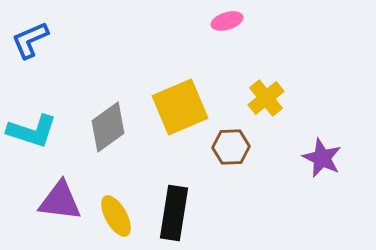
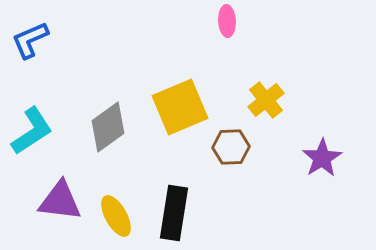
pink ellipse: rotated 76 degrees counterclockwise
yellow cross: moved 2 px down
cyan L-shape: rotated 51 degrees counterclockwise
purple star: rotated 15 degrees clockwise
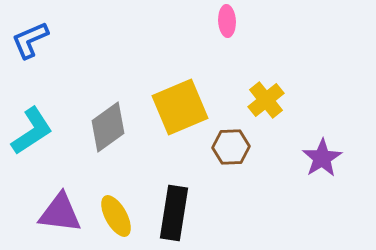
purple triangle: moved 12 px down
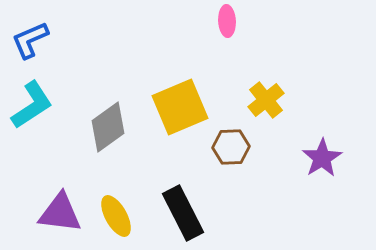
cyan L-shape: moved 26 px up
black rectangle: moved 9 px right; rotated 36 degrees counterclockwise
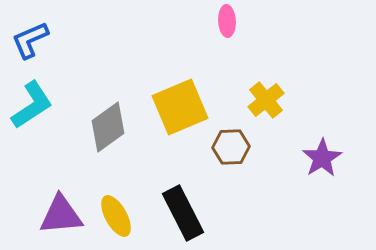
purple triangle: moved 1 px right, 2 px down; rotated 12 degrees counterclockwise
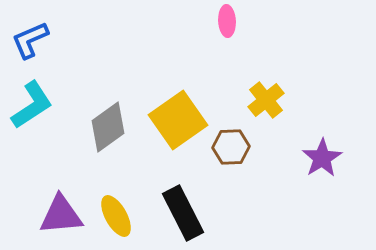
yellow square: moved 2 px left, 13 px down; rotated 12 degrees counterclockwise
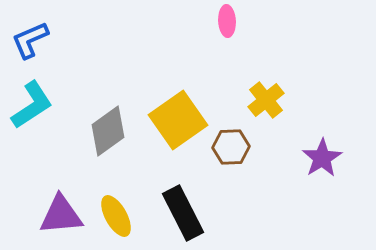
gray diamond: moved 4 px down
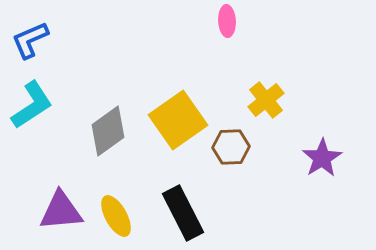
purple triangle: moved 4 px up
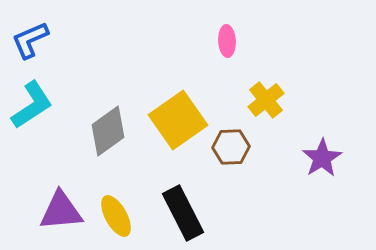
pink ellipse: moved 20 px down
